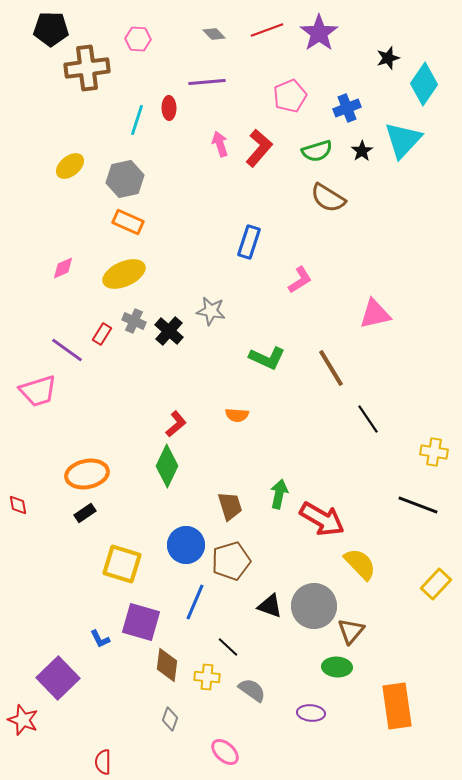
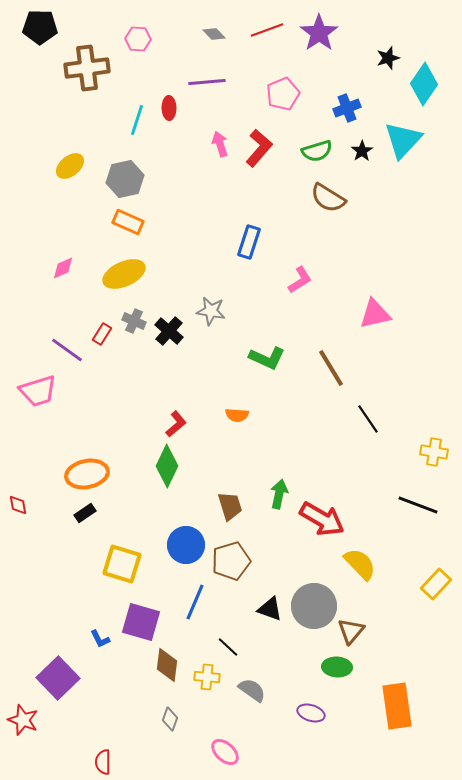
black pentagon at (51, 29): moved 11 px left, 2 px up
pink pentagon at (290, 96): moved 7 px left, 2 px up
black triangle at (270, 606): moved 3 px down
purple ellipse at (311, 713): rotated 12 degrees clockwise
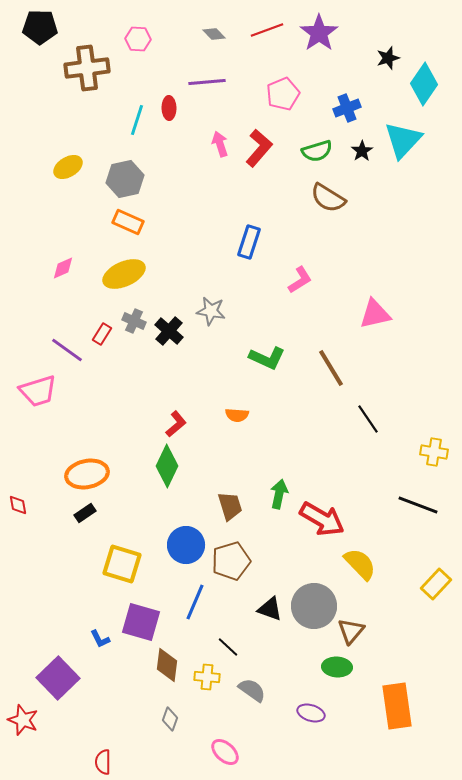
yellow ellipse at (70, 166): moved 2 px left, 1 px down; rotated 8 degrees clockwise
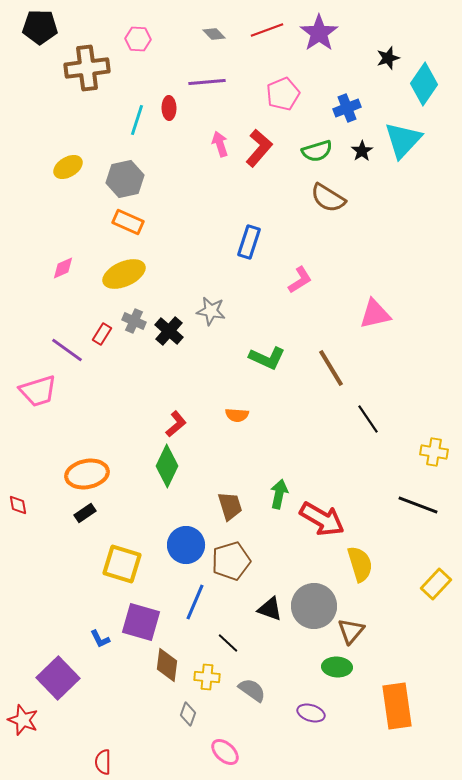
yellow semicircle at (360, 564): rotated 27 degrees clockwise
black line at (228, 647): moved 4 px up
gray diamond at (170, 719): moved 18 px right, 5 px up
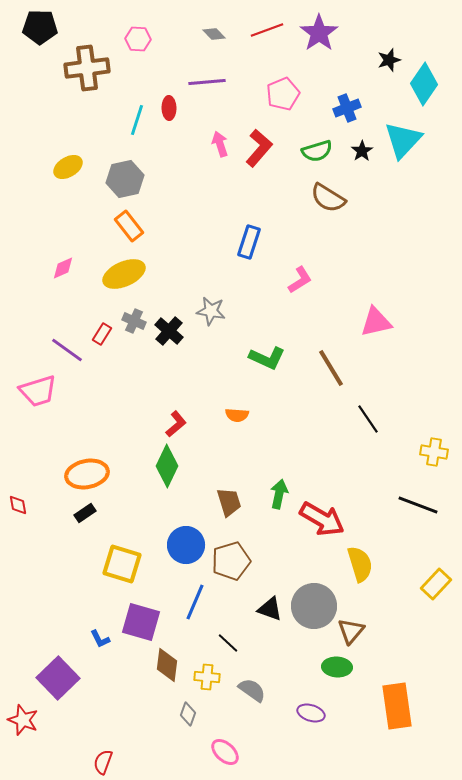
black star at (388, 58): moved 1 px right, 2 px down
orange rectangle at (128, 222): moved 1 px right, 4 px down; rotated 28 degrees clockwise
pink triangle at (375, 314): moved 1 px right, 8 px down
brown trapezoid at (230, 506): moved 1 px left, 4 px up
red semicircle at (103, 762): rotated 20 degrees clockwise
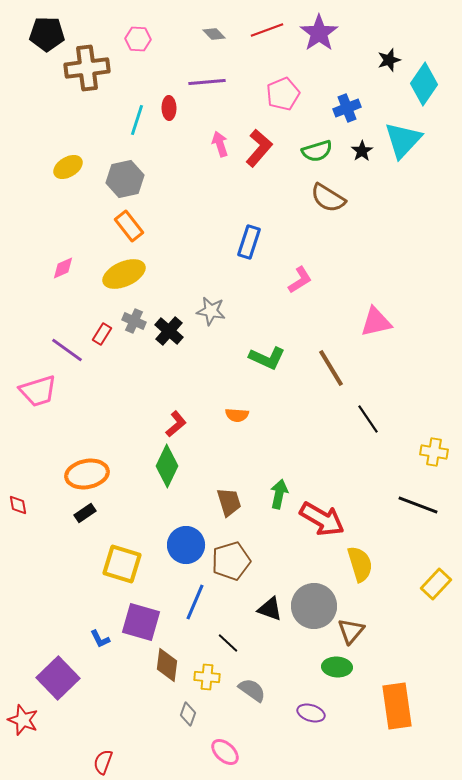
black pentagon at (40, 27): moved 7 px right, 7 px down
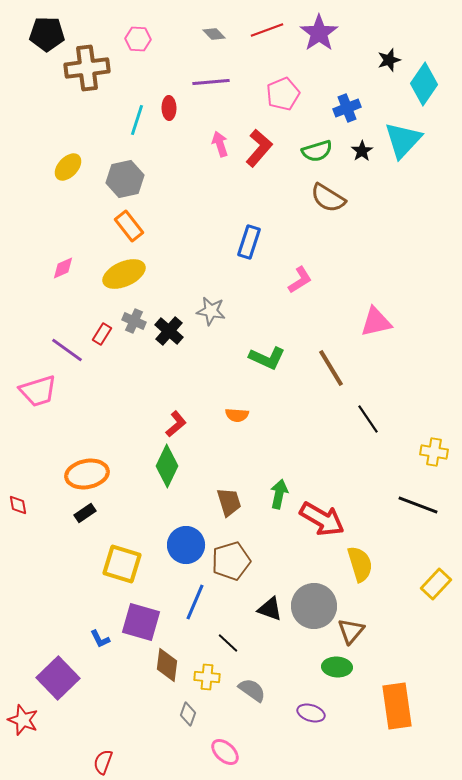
purple line at (207, 82): moved 4 px right
yellow ellipse at (68, 167): rotated 16 degrees counterclockwise
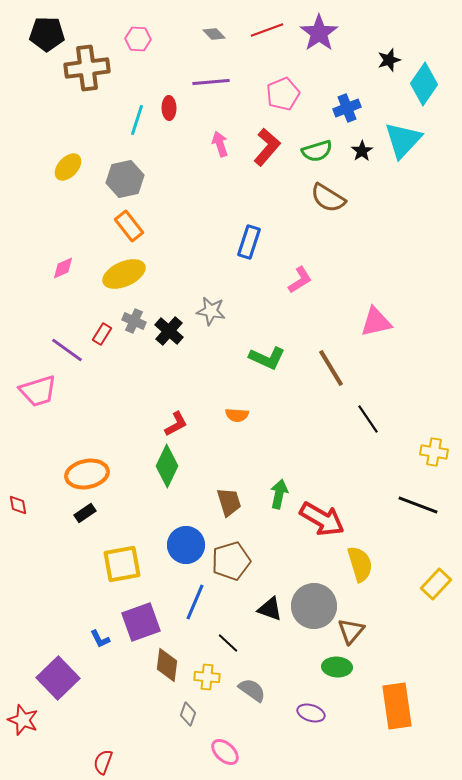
red L-shape at (259, 148): moved 8 px right, 1 px up
red L-shape at (176, 424): rotated 12 degrees clockwise
yellow square at (122, 564): rotated 27 degrees counterclockwise
purple square at (141, 622): rotated 36 degrees counterclockwise
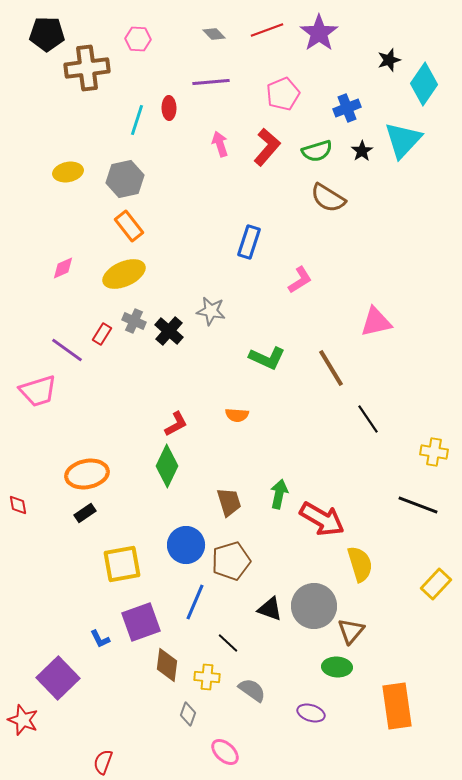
yellow ellipse at (68, 167): moved 5 px down; rotated 36 degrees clockwise
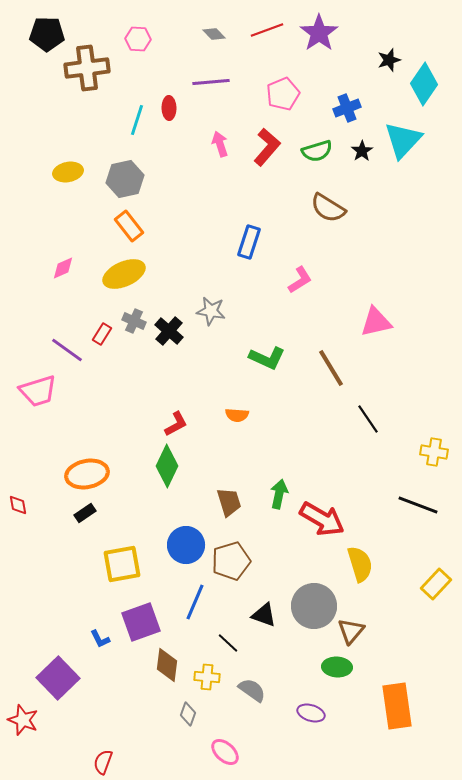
brown semicircle at (328, 198): moved 10 px down
black triangle at (270, 609): moved 6 px left, 6 px down
